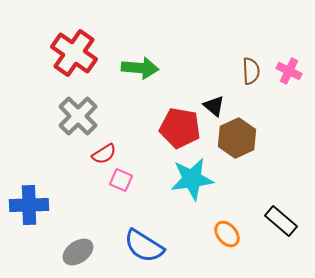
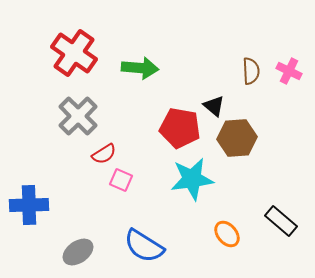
brown hexagon: rotated 21 degrees clockwise
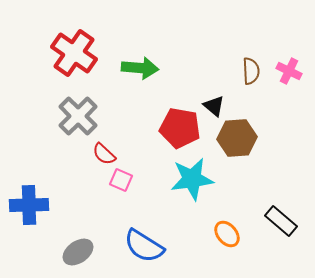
red semicircle: rotated 75 degrees clockwise
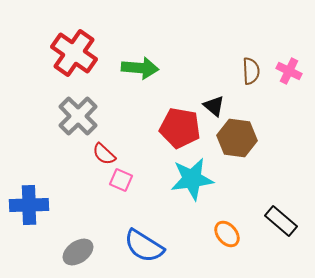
brown hexagon: rotated 12 degrees clockwise
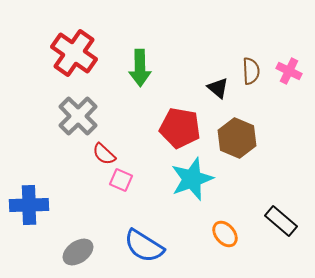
green arrow: rotated 84 degrees clockwise
black triangle: moved 4 px right, 18 px up
brown hexagon: rotated 15 degrees clockwise
cyan star: rotated 12 degrees counterclockwise
orange ellipse: moved 2 px left
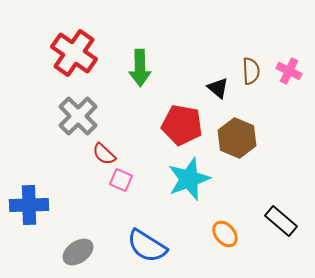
red pentagon: moved 2 px right, 3 px up
cyan star: moved 3 px left
blue semicircle: moved 3 px right
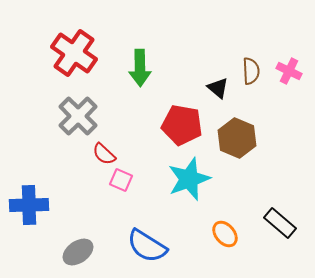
black rectangle: moved 1 px left, 2 px down
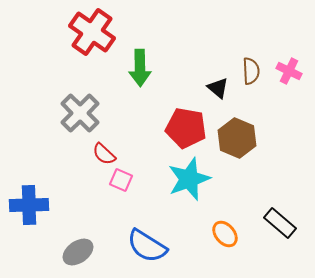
red cross: moved 18 px right, 21 px up
gray cross: moved 2 px right, 3 px up
red pentagon: moved 4 px right, 3 px down
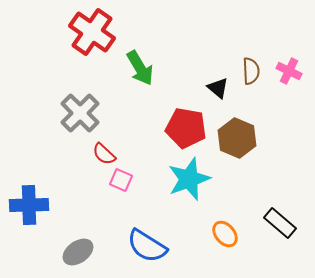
green arrow: rotated 30 degrees counterclockwise
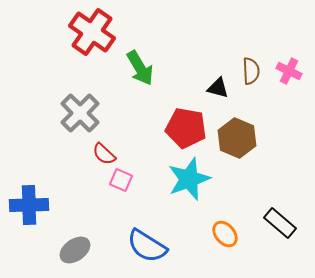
black triangle: rotated 25 degrees counterclockwise
gray ellipse: moved 3 px left, 2 px up
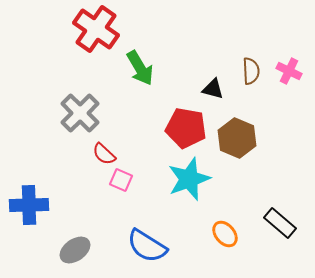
red cross: moved 4 px right, 3 px up
black triangle: moved 5 px left, 1 px down
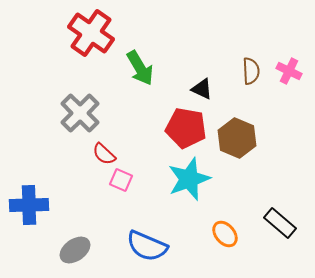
red cross: moved 5 px left, 4 px down
black triangle: moved 11 px left; rotated 10 degrees clockwise
blue semicircle: rotated 9 degrees counterclockwise
